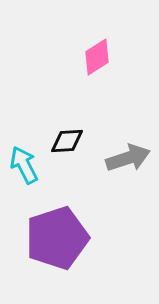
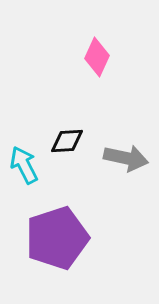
pink diamond: rotated 33 degrees counterclockwise
gray arrow: moved 2 px left; rotated 30 degrees clockwise
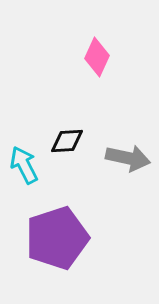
gray arrow: moved 2 px right
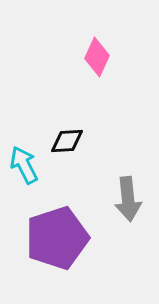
gray arrow: moved 41 px down; rotated 72 degrees clockwise
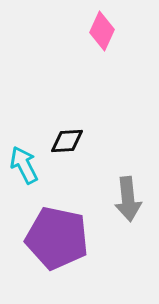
pink diamond: moved 5 px right, 26 px up
purple pentagon: rotated 30 degrees clockwise
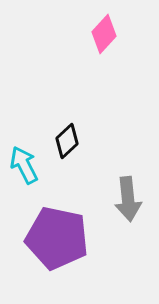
pink diamond: moved 2 px right, 3 px down; rotated 18 degrees clockwise
black diamond: rotated 40 degrees counterclockwise
